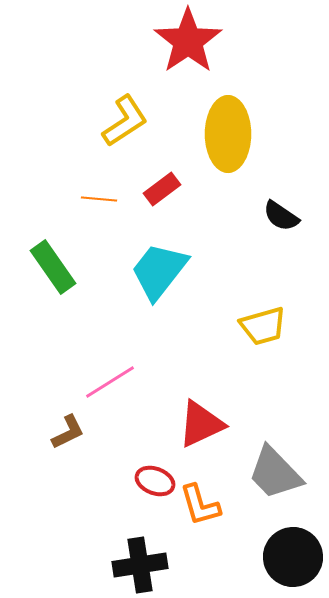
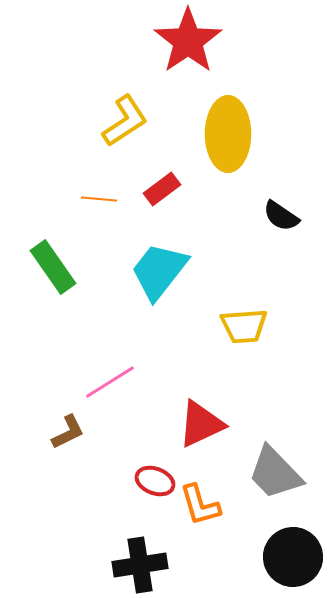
yellow trapezoid: moved 19 px left; rotated 12 degrees clockwise
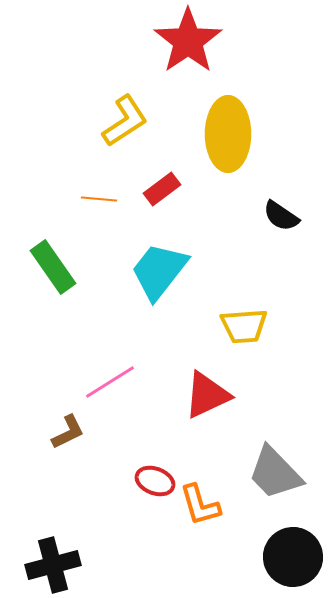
red triangle: moved 6 px right, 29 px up
black cross: moved 87 px left; rotated 6 degrees counterclockwise
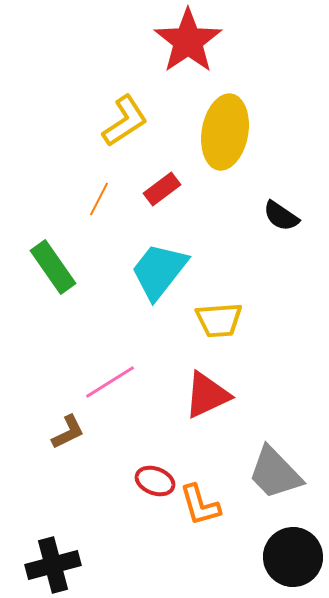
yellow ellipse: moved 3 px left, 2 px up; rotated 10 degrees clockwise
orange line: rotated 68 degrees counterclockwise
yellow trapezoid: moved 25 px left, 6 px up
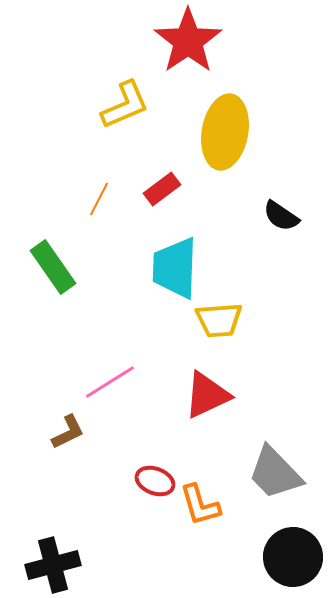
yellow L-shape: moved 16 px up; rotated 10 degrees clockwise
cyan trapezoid: moved 16 px right, 3 px up; rotated 36 degrees counterclockwise
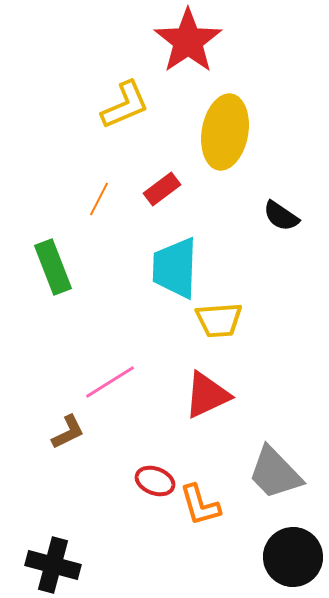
green rectangle: rotated 14 degrees clockwise
black cross: rotated 30 degrees clockwise
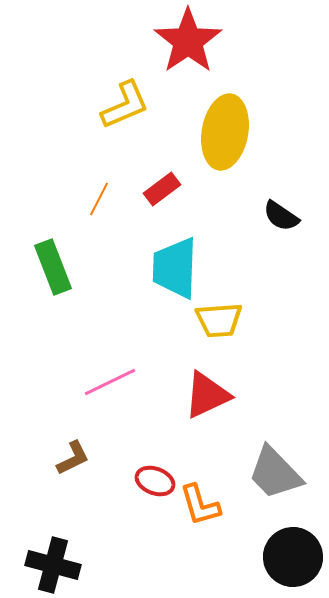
pink line: rotated 6 degrees clockwise
brown L-shape: moved 5 px right, 26 px down
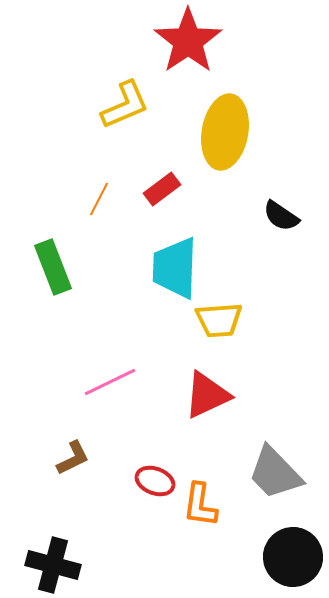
orange L-shape: rotated 24 degrees clockwise
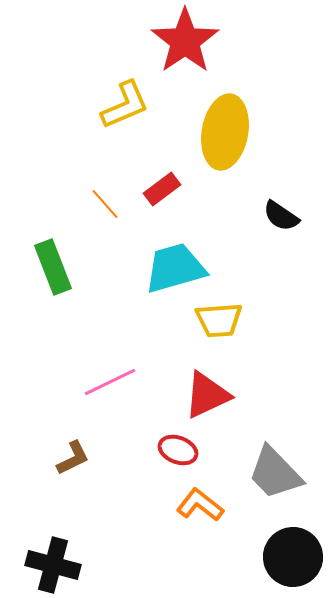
red star: moved 3 px left
orange line: moved 6 px right, 5 px down; rotated 68 degrees counterclockwise
cyan trapezoid: rotated 72 degrees clockwise
red ellipse: moved 23 px right, 31 px up
orange L-shape: rotated 120 degrees clockwise
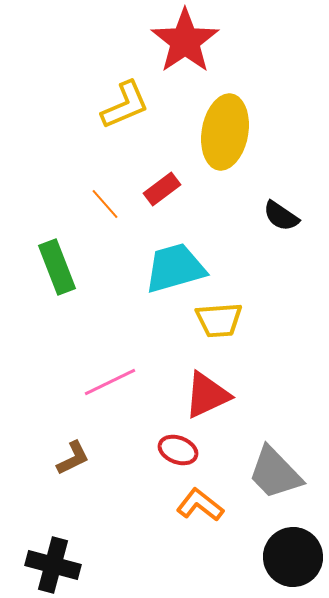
green rectangle: moved 4 px right
